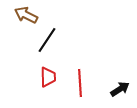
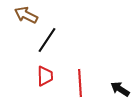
red trapezoid: moved 3 px left, 1 px up
black arrow: rotated 114 degrees counterclockwise
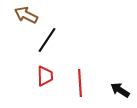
black arrow: moved 1 px down
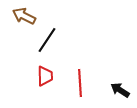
brown arrow: moved 2 px left, 1 px down
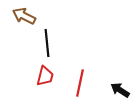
black line: moved 3 px down; rotated 40 degrees counterclockwise
red trapezoid: rotated 15 degrees clockwise
red line: rotated 16 degrees clockwise
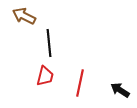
black line: moved 2 px right
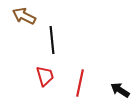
black line: moved 3 px right, 3 px up
red trapezoid: rotated 30 degrees counterclockwise
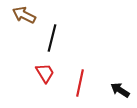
brown arrow: moved 1 px up
black line: moved 2 px up; rotated 20 degrees clockwise
red trapezoid: moved 3 px up; rotated 15 degrees counterclockwise
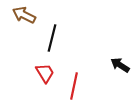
red line: moved 6 px left, 3 px down
black arrow: moved 25 px up
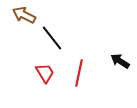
black line: rotated 52 degrees counterclockwise
black arrow: moved 4 px up
red line: moved 5 px right, 13 px up
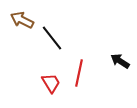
brown arrow: moved 2 px left, 5 px down
red trapezoid: moved 6 px right, 10 px down
